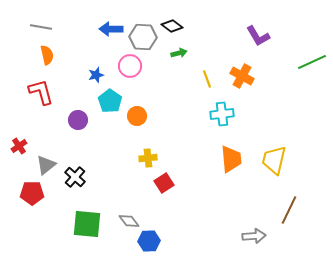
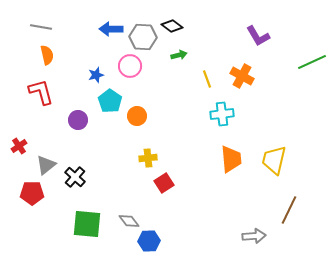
green arrow: moved 2 px down
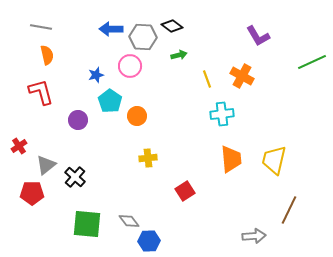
red square: moved 21 px right, 8 px down
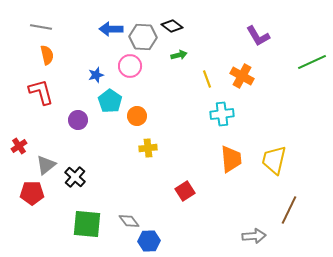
yellow cross: moved 10 px up
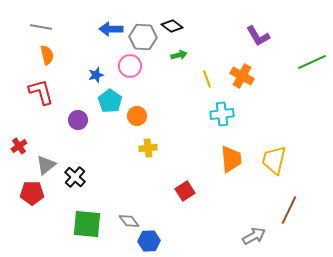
gray arrow: rotated 25 degrees counterclockwise
